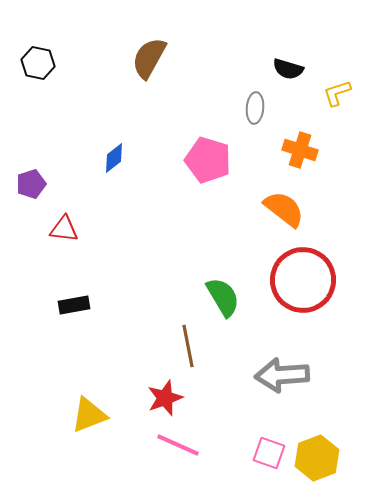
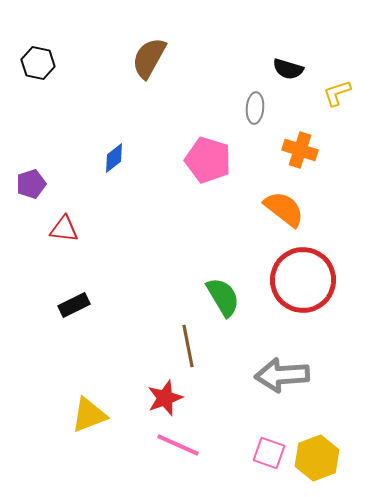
black rectangle: rotated 16 degrees counterclockwise
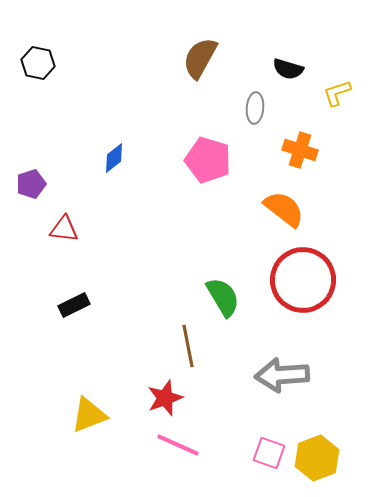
brown semicircle: moved 51 px right
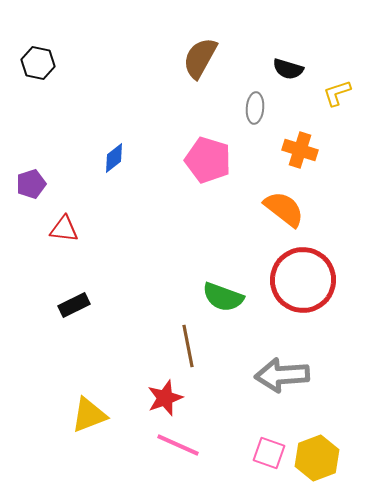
green semicircle: rotated 141 degrees clockwise
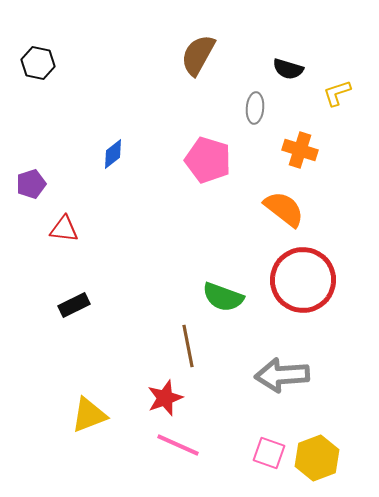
brown semicircle: moved 2 px left, 3 px up
blue diamond: moved 1 px left, 4 px up
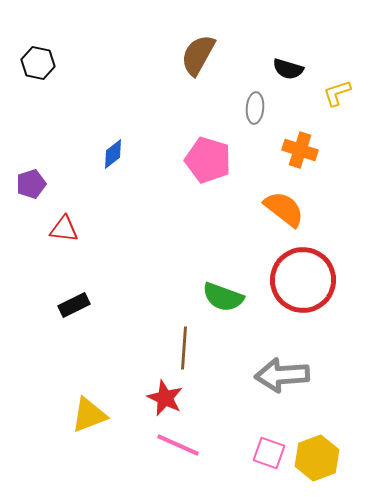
brown line: moved 4 px left, 2 px down; rotated 15 degrees clockwise
red star: rotated 27 degrees counterclockwise
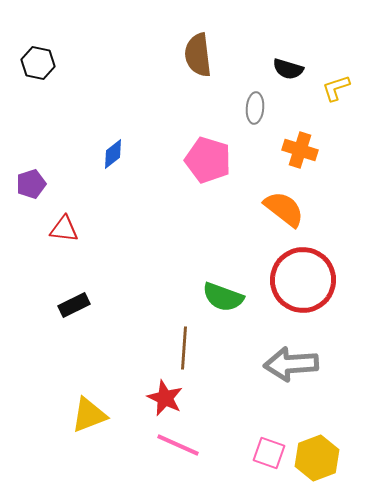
brown semicircle: rotated 36 degrees counterclockwise
yellow L-shape: moved 1 px left, 5 px up
gray arrow: moved 9 px right, 11 px up
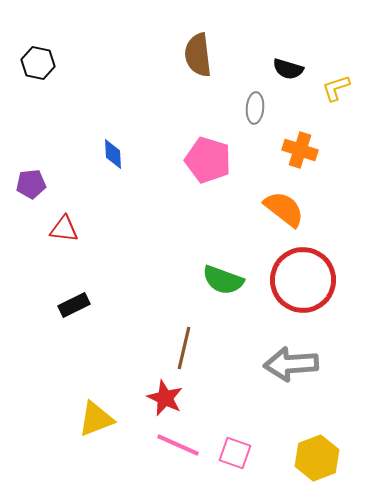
blue diamond: rotated 56 degrees counterclockwise
purple pentagon: rotated 12 degrees clockwise
green semicircle: moved 17 px up
brown line: rotated 9 degrees clockwise
yellow triangle: moved 7 px right, 4 px down
pink square: moved 34 px left
